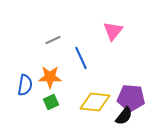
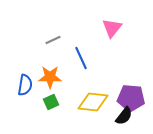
pink triangle: moved 1 px left, 3 px up
yellow diamond: moved 2 px left
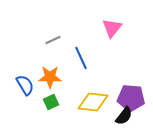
blue semicircle: rotated 40 degrees counterclockwise
